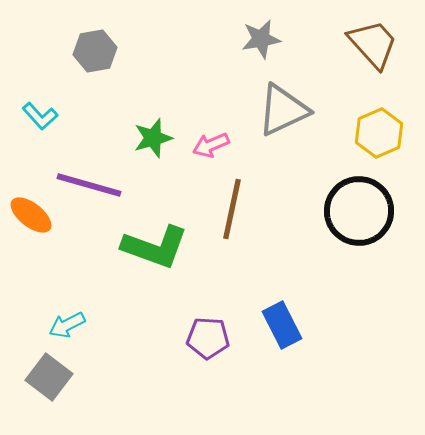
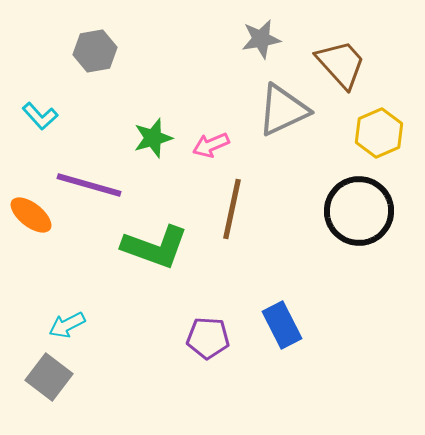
brown trapezoid: moved 32 px left, 20 px down
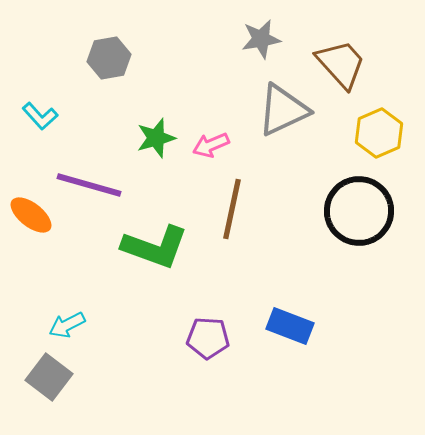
gray hexagon: moved 14 px right, 7 px down
green star: moved 3 px right
blue rectangle: moved 8 px right, 1 px down; rotated 42 degrees counterclockwise
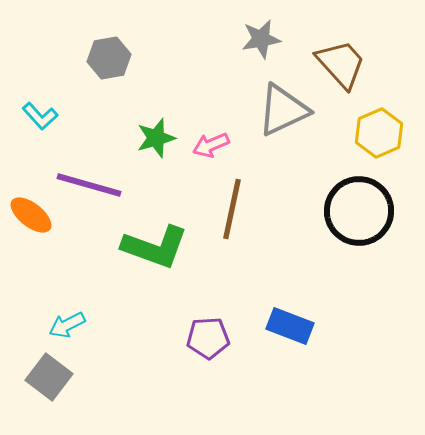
purple pentagon: rotated 6 degrees counterclockwise
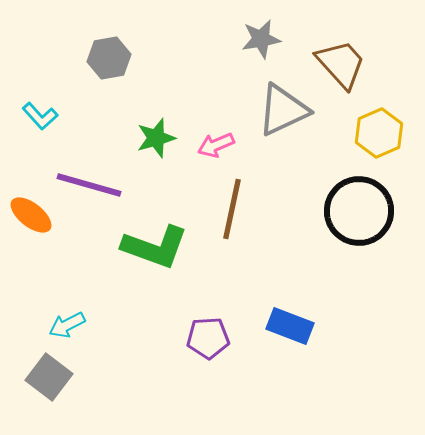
pink arrow: moved 5 px right
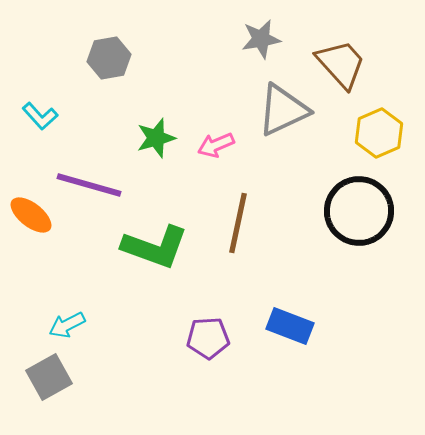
brown line: moved 6 px right, 14 px down
gray square: rotated 24 degrees clockwise
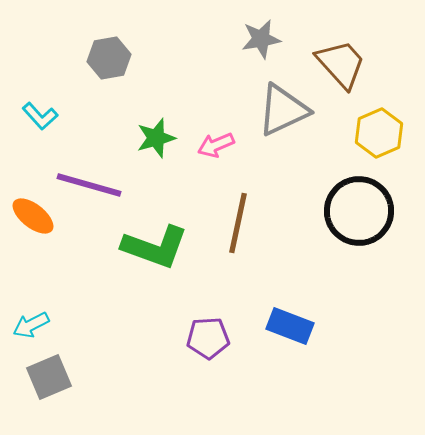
orange ellipse: moved 2 px right, 1 px down
cyan arrow: moved 36 px left
gray square: rotated 6 degrees clockwise
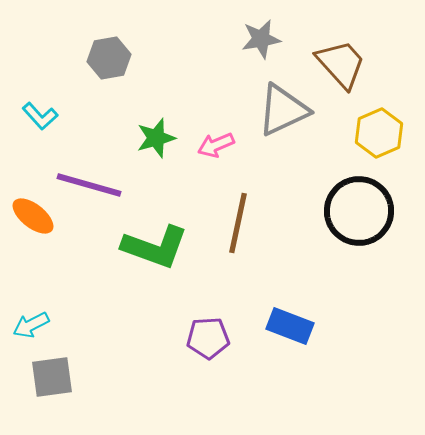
gray square: moved 3 px right; rotated 15 degrees clockwise
